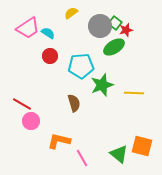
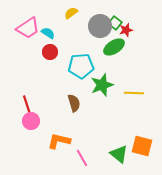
red circle: moved 4 px up
red line: moved 5 px right, 1 px down; rotated 42 degrees clockwise
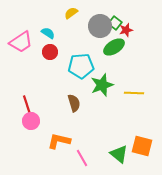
pink trapezoid: moved 7 px left, 14 px down
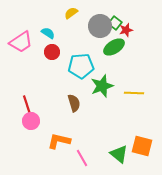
red circle: moved 2 px right
green star: moved 1 px down
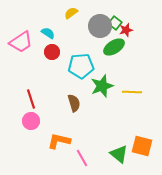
yellow line: moved 2 px left, 1 px up
red line: moved 4 px right, 6 px up
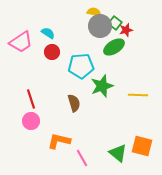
yellow semicircle: moved 23 px right, 1 px up; rotated 48 degrees clockwise
yellow line: moved 6 px right, 3 px down
green triangle: moved 1 px left, 1 px up
